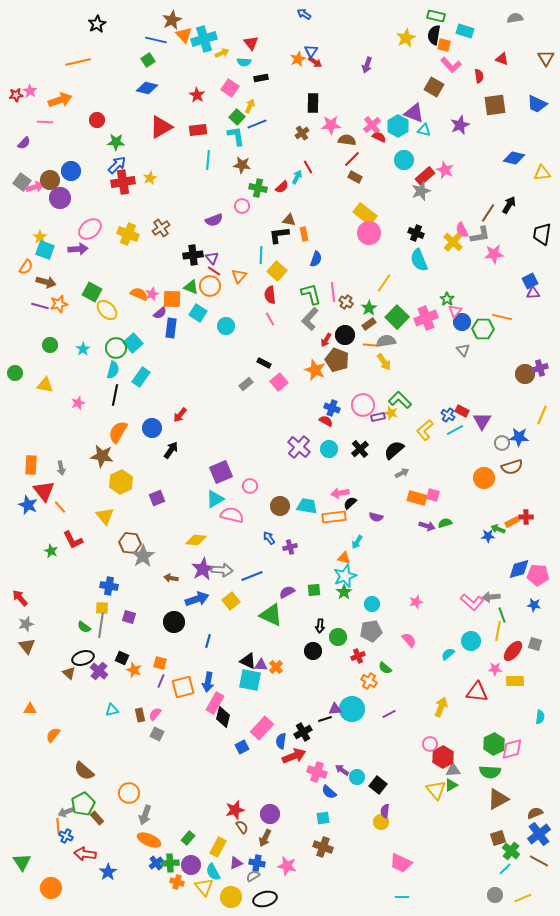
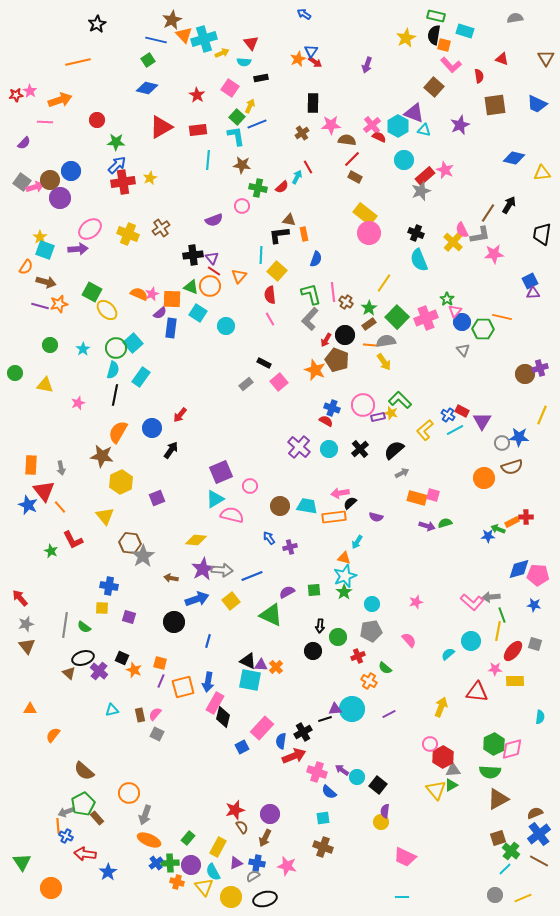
brown square at (434, 87): rotated 12 degrees clockwise
gray line at (101, 625): moved 36 px left
pink trapezoid at (401, 863): moved 4 px right, 6 px up
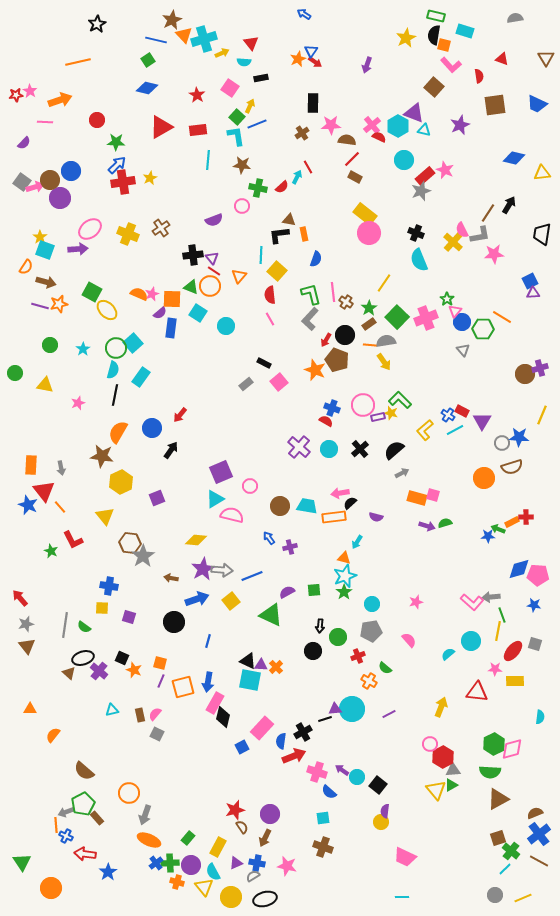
orange line at (502, 317): rotated 18 degrees clockwise
orange line at (58, 826): moved 2 px left, 1 px up
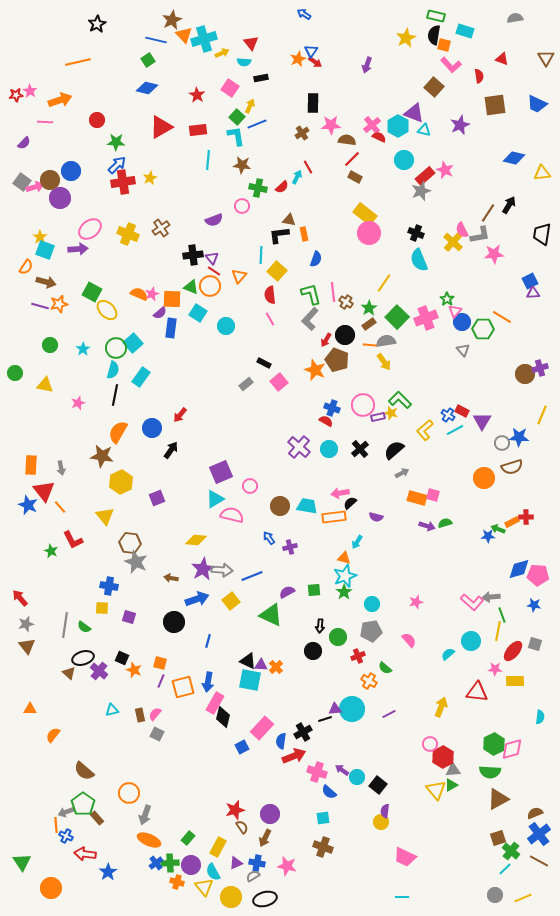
gray star at (143, 556): moved 7 px left, 6 px down; rotated 15 degrees counterclockwise
green pentagon at (83, 804): rotated 10 degrees counterclockwise
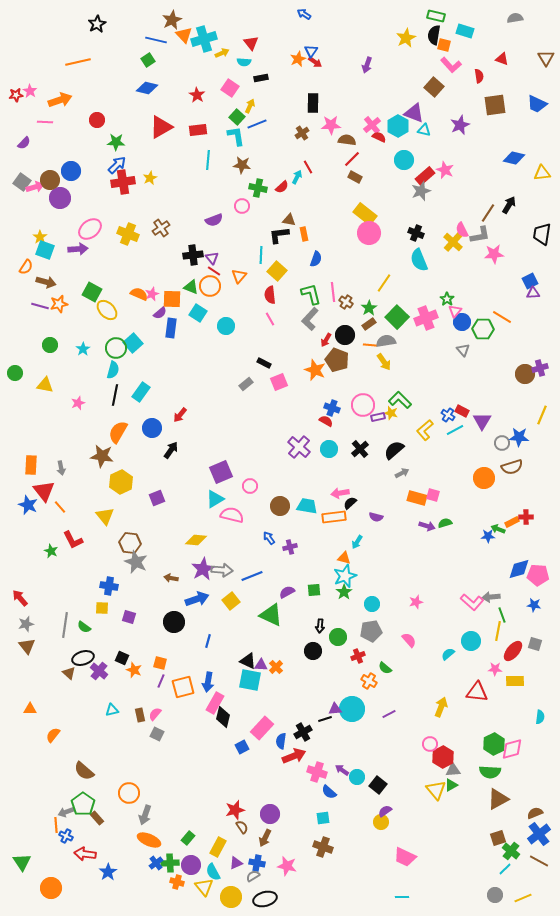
cyan rectangle at (141, 377): moved 15 px down
pink square at (279, 382): rotated 18 degrees clockwise
purple semicircle at (385, 811): rotated 48 degrees clockwise
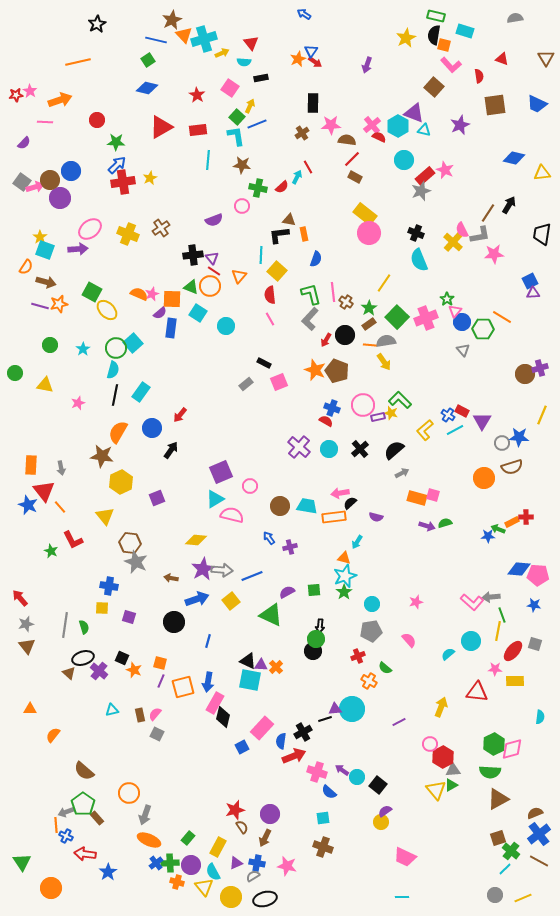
brown pentagon at (337, 360): moved 11 px down
blue diamond at (519, 569): rotated 20 degrees clockwise
green semicircle at (84, 627): rotated 144 degrees counterclockwise
green circle at (338, 637): moved 22 px left, 2 px down
purple line at (389, 714): moved 10 px right, 8 px down
